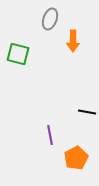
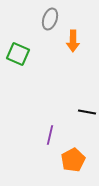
green square: rotated 10 degrees clockwise
purple line: rotated 24 degrees clockwise
orange pentagon: moved 3 px left, 2 px down
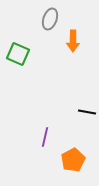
purple line: moved 5 px left, 2 px down
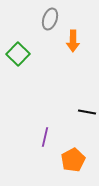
green square: rotated 20 degrees clockwise
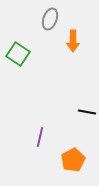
green square: rotated 10 degrees counterclockwise
purple line: moved 5 px left
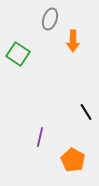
black line: moved 1 px left; rotated 48 degrees clockwise
orange pentagon: rotated 15 degrees counterclockwise
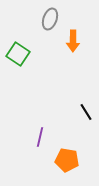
orange pentagon: moved 6 px left; rotated 20 degrees counterclockwise
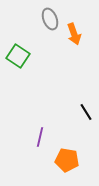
gray ellipse: rotated 40 degrees counterclockwise
orange arrow: moved 1 px right, 7 px up; rotated 20 degrees counterclockwise
green square: moved 2 px down
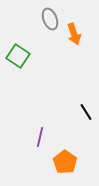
orange pentagon: moved 2 px left, 2 px down; rotated 25 degrees clockwise
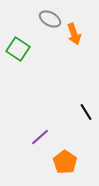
gray ellipse: rotated 40 degrees counterclockwise
green square: moved 7 px up
purple line: rotated 36 degrees clockwise
